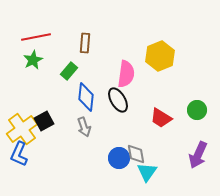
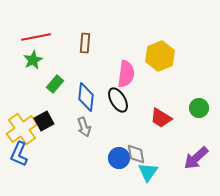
green rectangle: moved 14 px left, 13 px down
green circle: moved 2 px right, 2 px up
purple arrow: moved 2 px left, 3 px down; rotated 24 degrees clockwise
cyan triangle: moved 1 px right
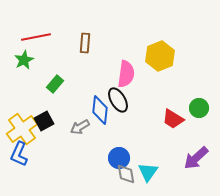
green star: moved 9 px left
blue diamond: moved 14 px right, 13 px down
red trapezoid: moved 12 px right, 1 px down
gray arrow: moved 4 px left; rotated 78 degrees clockwise
gray diamond: moved 10 px left, 20 px down
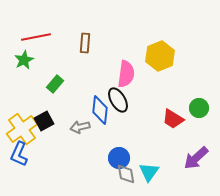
gray arrow: rotated 18 degrees clockwise
cyan triangle: moved 1 px right
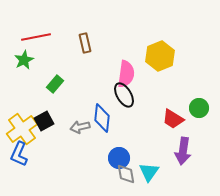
brown rectangle: rotated 18 degrees counterclockwise
black ellipse: moved 6 px right, 5 px up
blue diamond: moved 2 px right, 8 px down
purple arrow: moved 13 px left, 7 px up; rotated 40 degrees counterclockwise
